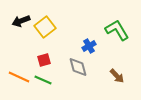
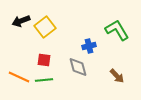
blue cross: rotated 16 degrees clockwise
red square: rotated 24 degrees clockwise
green line: moved 1 px right; rotated 30 degrees counterclockwise
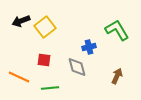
blue cross: moved 1 px down
gray diamond: moved 1 px left
brown arrow: rotated 112 degrees counterclockwise
green line: moved 6 px right, 8 px down
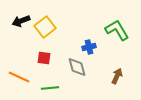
red square: moved 2 px up
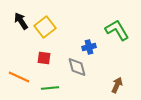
black arrow: rotated 78 degrees clockwise
brown arrow: moved 9 px down
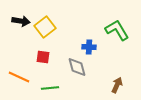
black arrow: rotated 132 degrees clockwise
blue cross: rotated 16 degrees clockwise
red square: moved 1 px left, 1 px up
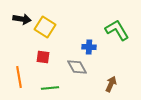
black arrow: moved 1 px right, 2 px up
yellow square: rotated 20 degrees counterclockwise
gray diamond: rotated 15 degrees counterclockwise
orange line: rotated 55 degrees clockwise
brown arrow: moved 6 px left, 1 px up
